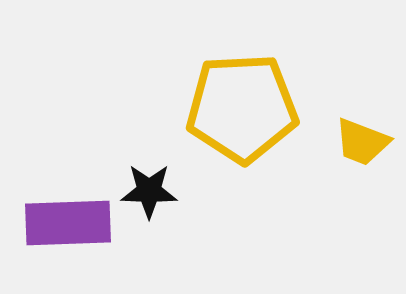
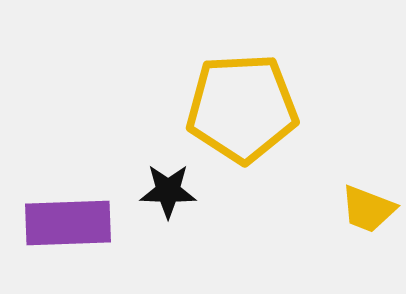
yellow trapezoid: moved 6 px right, 67 px down
black star: moved 19 px right
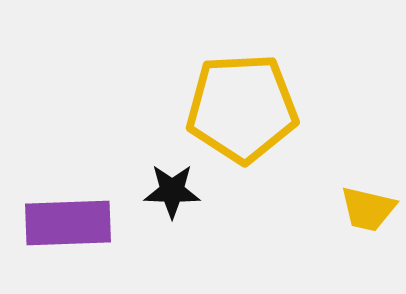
black star: moved 4 px right
yellow trapezoid: rotated 8 degrees counterclockwise
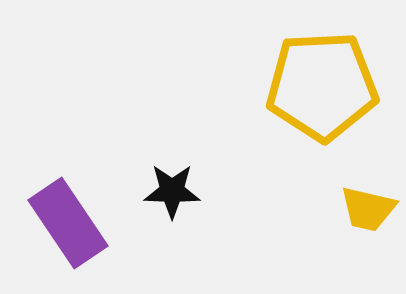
yellow pentagon: moved 80 px right, 22 px up
purple rectangle: rotated 58 degrees clockwise
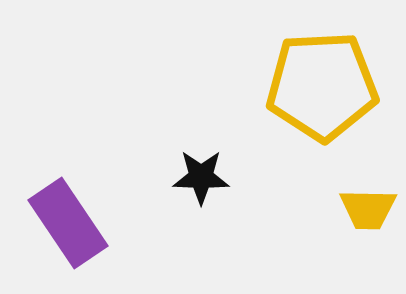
black star: moved 29 px right, 14 px up
yellow trapezoid: rotated 12 degrees counterclockwise
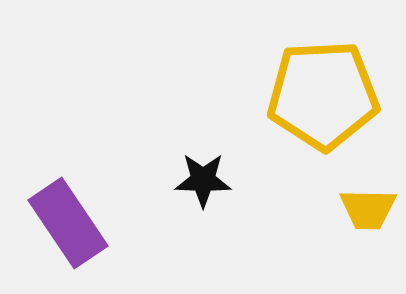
yellow pentagon: moved 1 px right, 9 px down
black star: moved 2 px right, 3 px down
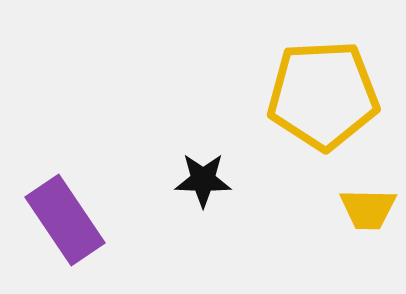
purple rectangle: moved 3 px left, 3 px up
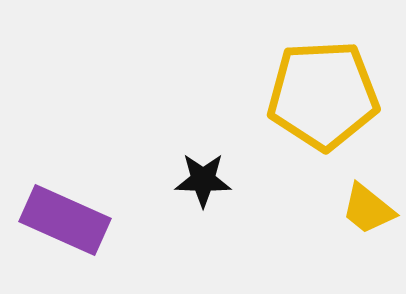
yellow trapezoid: rotated 38 degrees clockwise
purple rectangle: rotated 32 degrees counterclockwise
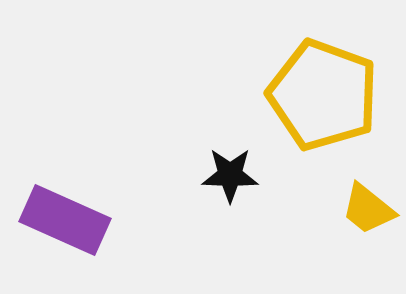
yellow pentagon: rotated 23 degrees clockwise
black star: moved 27 px right, 5 px up
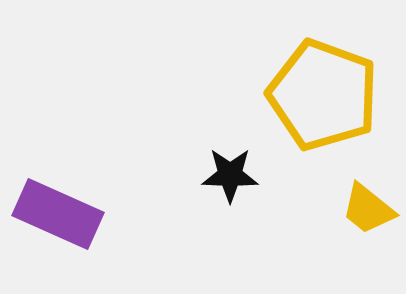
purple rectangle: moved 7 px left, 6 px up
